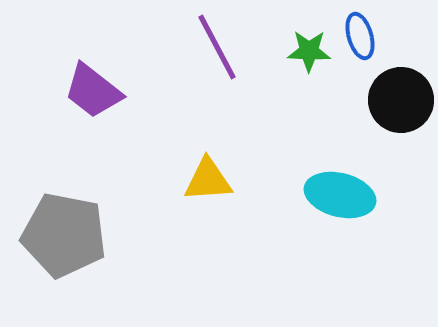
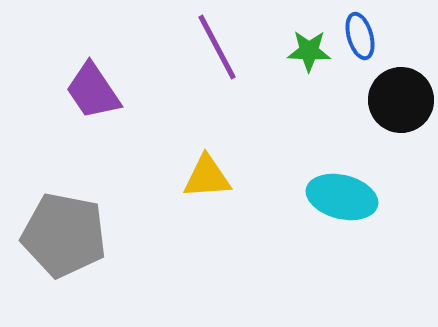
purple trapezoid: rotated 18 degrees clockwise
yellow triangle: moved 1 px left, 3 px up
cyan ellipse: moved 2 px right, 2 px down
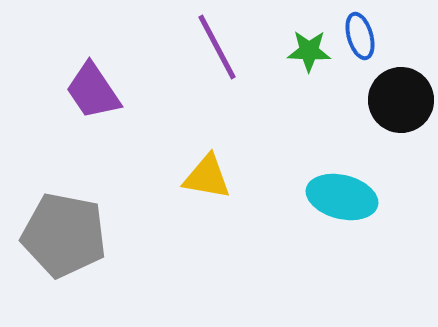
yellow triangle: rotated 14 degrees clockwise
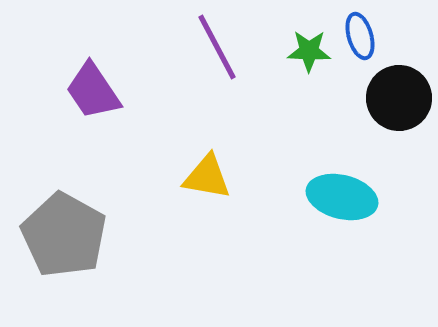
black circle: moved 2 px left, 2 px up
gray pentagon: rotated 18 degrees clockwise
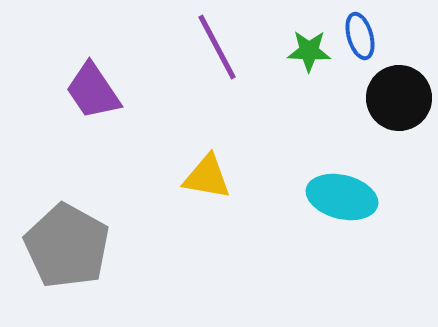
gray pentagon: moved 3 px right, 11 px down
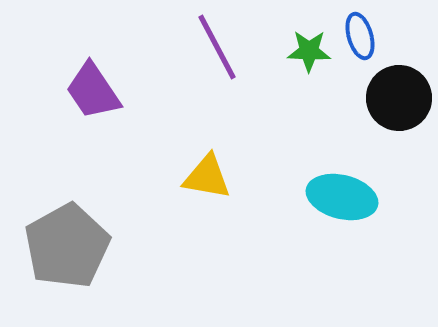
gray pentagon: rotated 14 degrees clockwise
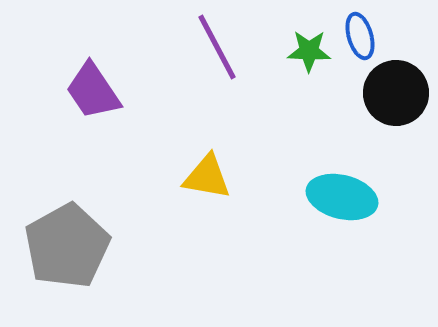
black circle: moved 3 px left, 5 px up
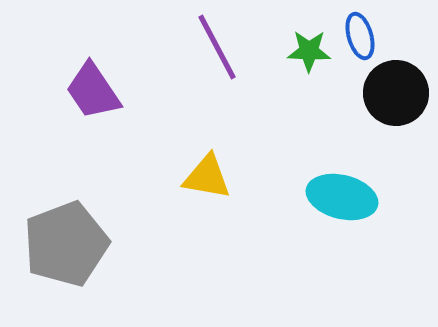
gray pentagon: moved 1 px left, 2 px up; rotated 8 degrees clockwise
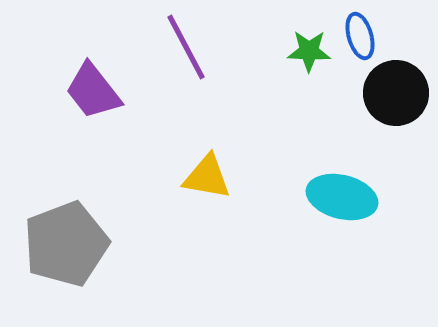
purple line: moved 31 px left
purple trapezoid: rotated 4 degrees counterclockwise
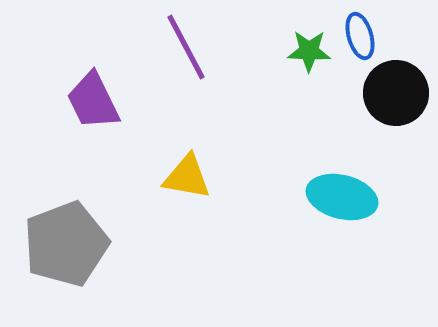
purple trapezoid: moved 10 px down; rotated 12 degrees clockwise
yellow triangle: moved 20 px left
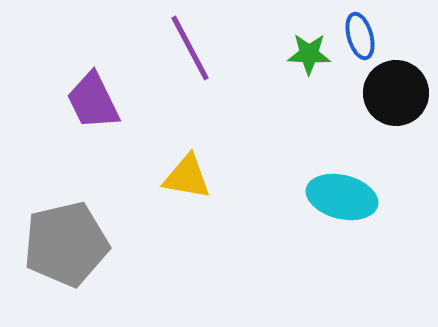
purple line: moved 4 px right, 1 px down
green star: moved 3 px down
gray pentagon: rotated 8 degrees clockwise
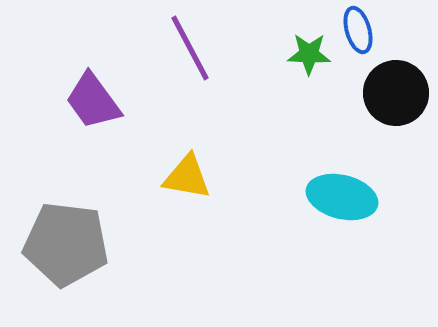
blue ellipse: moved 2 px left, 6 px up
purple trapezoid: rotated 10 degrees counterclockwise
gray pentagon: rotated 20 degrees clockwise
